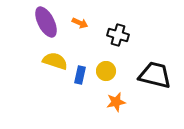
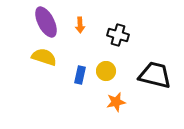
orange arrow: moved 2 px down; rotated 63 degrees clockwise
yellow semicircle: moved 11 px left, 4 px up
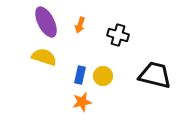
orange arrow: rotated 21 degrees clockwise
yellow circle: moved 3 px left, 5 px down
orange star: moved 34 px left
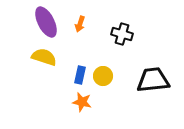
orange arrow: moved 1 px up
black cross: moved 4 px right, 1 px up
black trapezoid: moved 2 px left, 5 px down; rotated 20 degrees counterclockwise
orange star: rotated 24 degrees clockwise
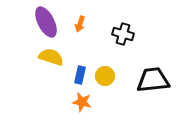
black cross: moved 1 px right
yellow semicircle: moved 7 px right
yellow circle: moved 2 px right
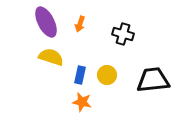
yellow circle: moved 2 px right, 1 px up
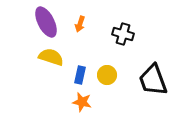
black trapezoid: rotated 104 degrees counterclockwise
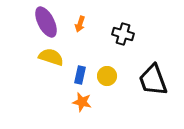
yellow circle: moved 1 px down
